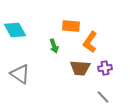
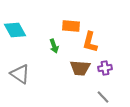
orange L-shape: rotated 20 degrees counterclockwise
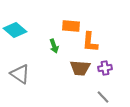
cyan diamond: rotated 20 degrees counterclockwise
orange L-shape: rotated 10 degrees counterclockwise
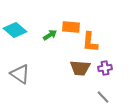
orange rectangle: moved 1 px down
green arrow: moved 4 px left, 11 px up; rotated 104 degrees counterclockwise
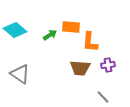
purple cross: moved 3 px right, 3 px up
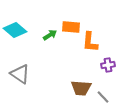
brown trapezoid: moved 1 px right, 20 px down
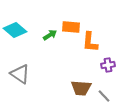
gray line: moved 1 px right, 1 px up
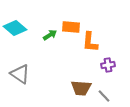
cyan diamond: moved 2 px up
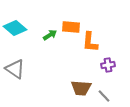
gray triangle: moved 5 px left, 5 px up
